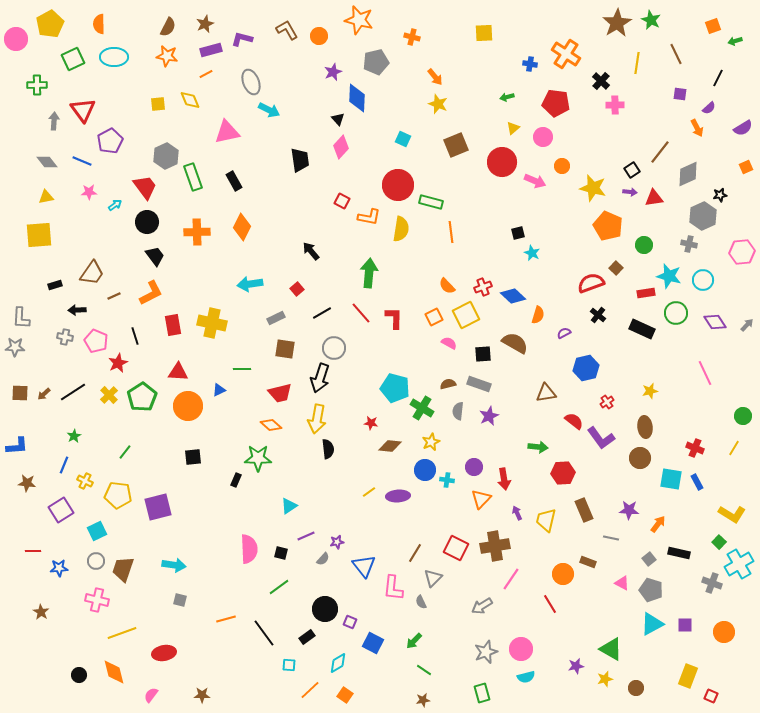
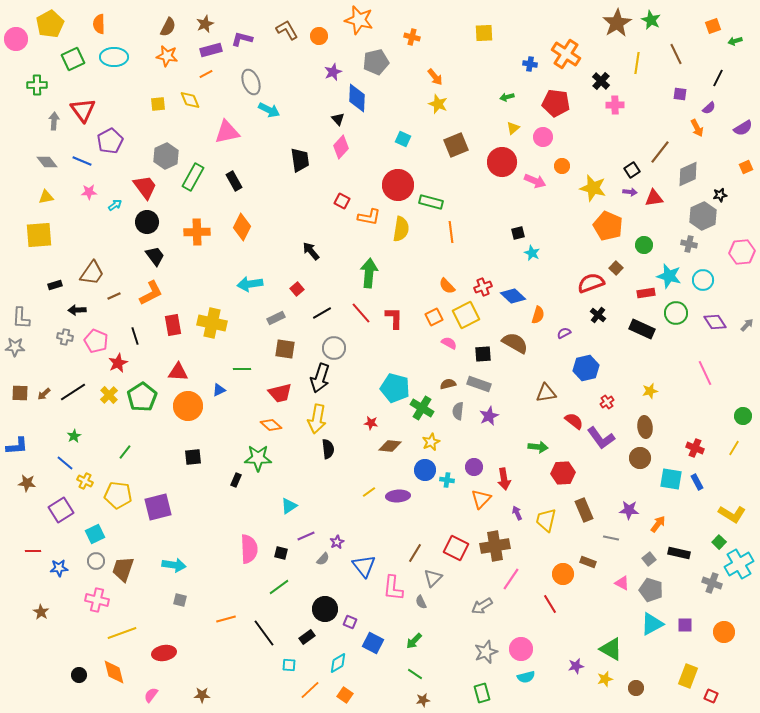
green rectangle at (193, 177): rotated 48 degrees clockwise
blue line at (64, 465): moved 1 px right, 2 px up; rotated 72 degrees counterclockwise
cyan square at (97, 531): moved 2 px left, 3 px down
purple star at (337, 542): rotated 16 degrees counterclockwise
green line at (424, 670): moved 9 px left, 4 px down
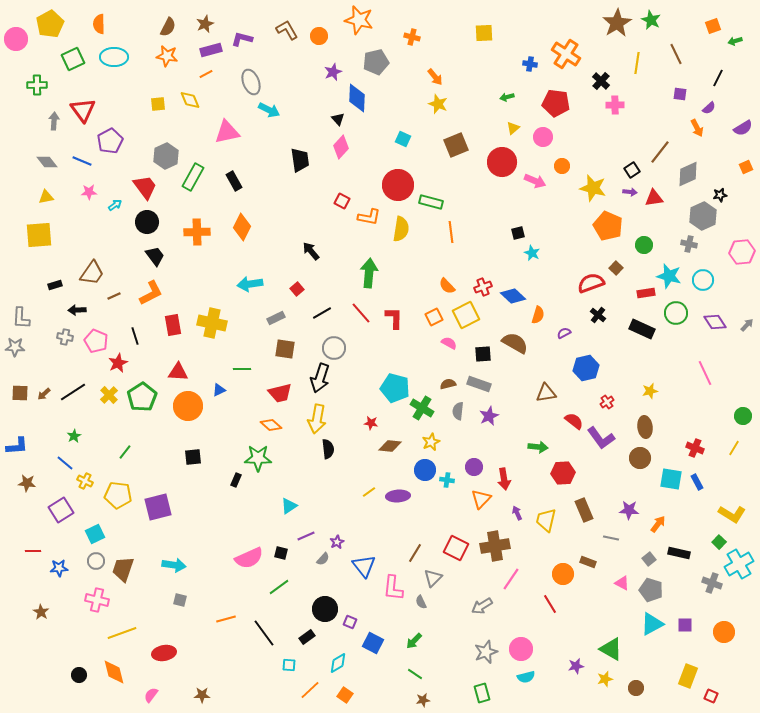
pink semicircle at (249, 549): moved 9 px down; rotated 68 degrees clockwise
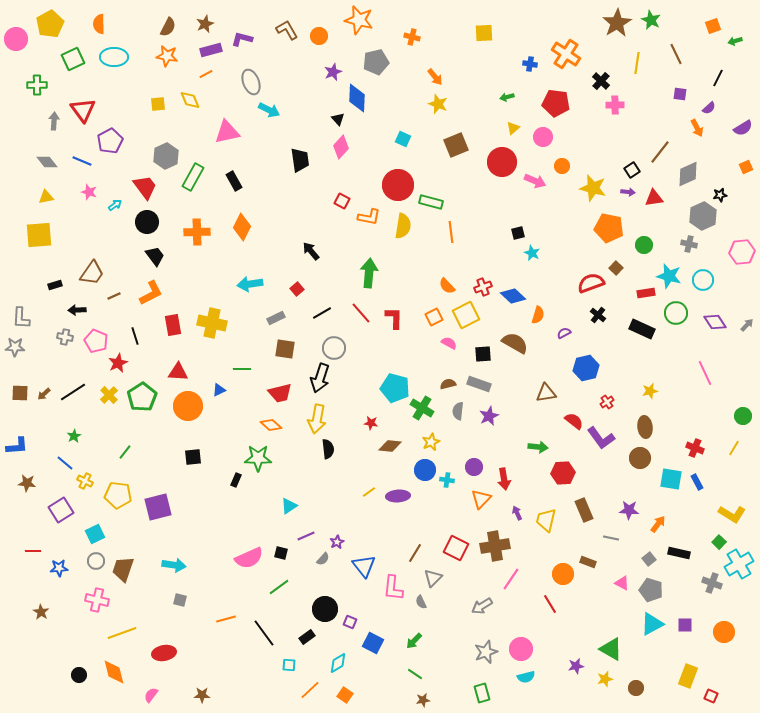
pink star at (89, 192): rotated 21 degrees clockwise
purple arrow at (630, 192): moved 2 px left
orange pentagon at (608, 226): moved 1 px right, 2 px down; rotated 12 degrees counterclockwise
yellow semicircle at (401, 229): moved 2 px right, 3 px up
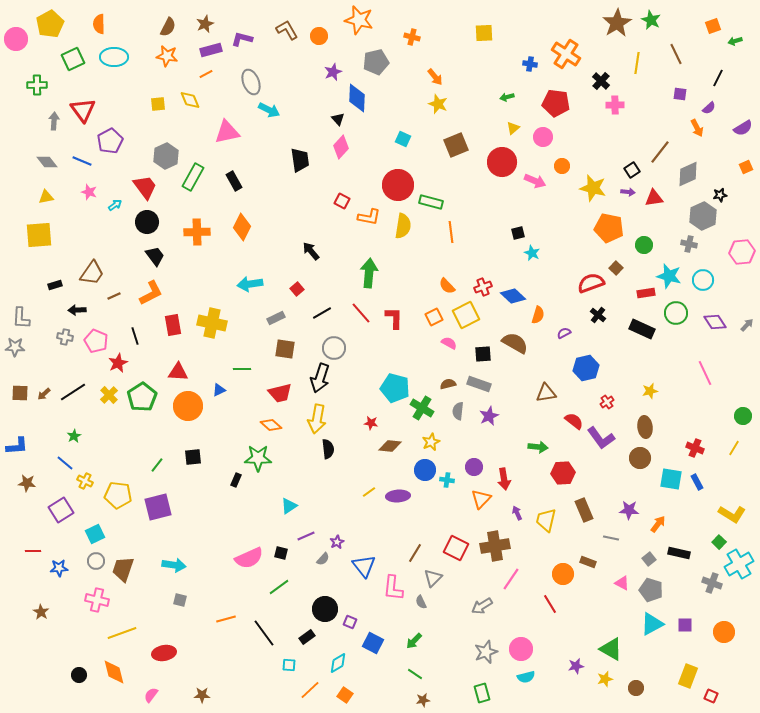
green line at (125, 452): moved 32 px right, 13 px down
